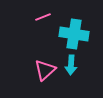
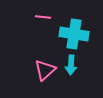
pink line: rotated 28 degrees clockwise
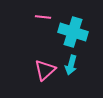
cyan cross: moved 1 px left, 2 px up; rotated 8 degrees clockwise
cyan arrow: rotated 12 degrees clockwise
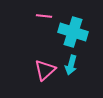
pink line: moved 1 px right, 1 px up
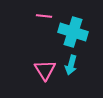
pink triangle: rotated 20 degrees counterclockwise
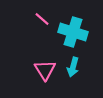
pink line: moved 2 px left, 3 px down; rotated 35 degrees clockwise
cyan arrow: moved 2 px right, 2 px down
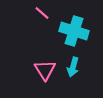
pink line: moved 6 px up
cyan cross: moved 1 px right, 1 px up
